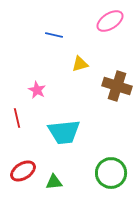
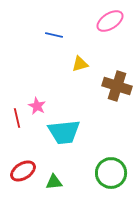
pink star: moved 16 px down
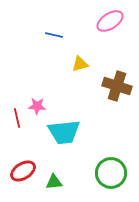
pink star: rotated 24 degrees counterclockwise
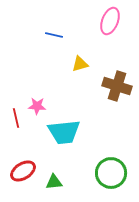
pink ellipse: rotated 36 degrees counterclockwise
red line: moved 1 px left
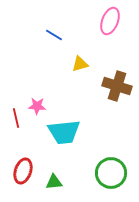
blue line: rotated 18 degrees clockwise
red ellipse: rotated 40 degrees counterclockwise
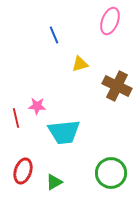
blue line: rotated 36 degrees clockwise
brown cross: rotated 8 degrees clockwise
green triangle: rotated 24 degrees counterclockwise
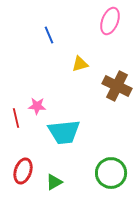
blue line: moved 5 px left
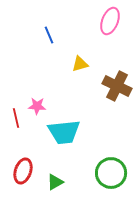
green triangle: moved 1 px right
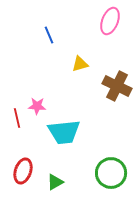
red line: moved 1 px right
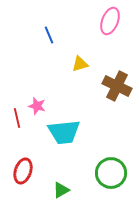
pink star: rotated 12 degrees clockwise
green triangle: moved 6 px right, 8 px down
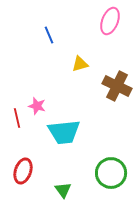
green triangle: moved 2 px right; rotated 36 degrees counterclockwise
